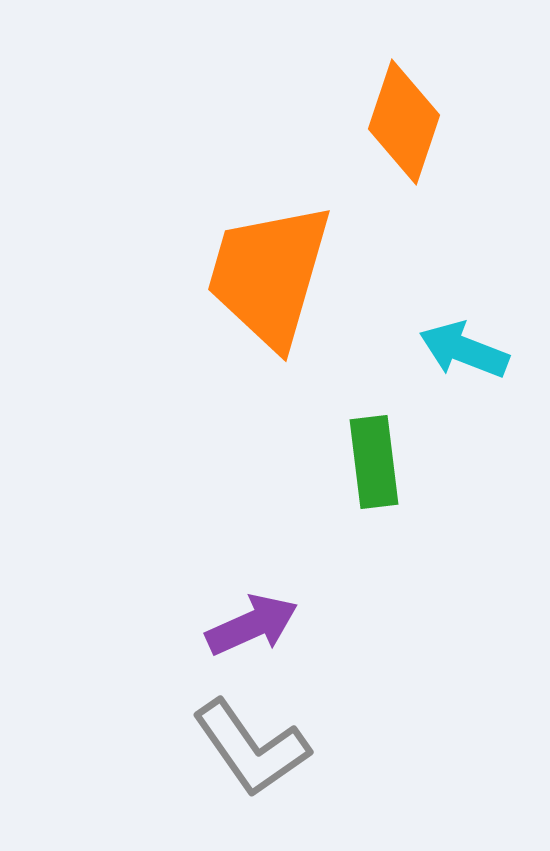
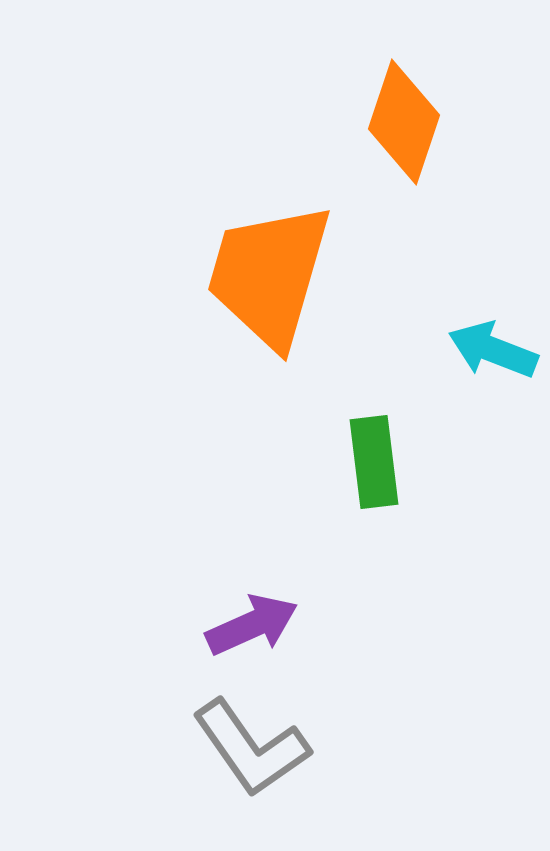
cyan arrow: moved 29 px right
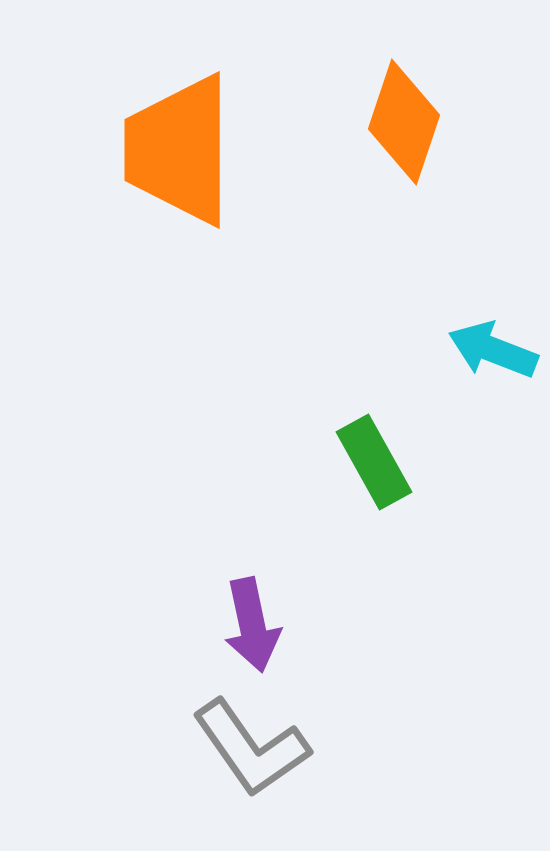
orange trapezoid: moved 90 px left, 125 px up; rotated 16 degrees counterclockwise
green rectangle: rotated 22 degrees counterclockwise
purple arrow: rotated 102 degrees clockwise
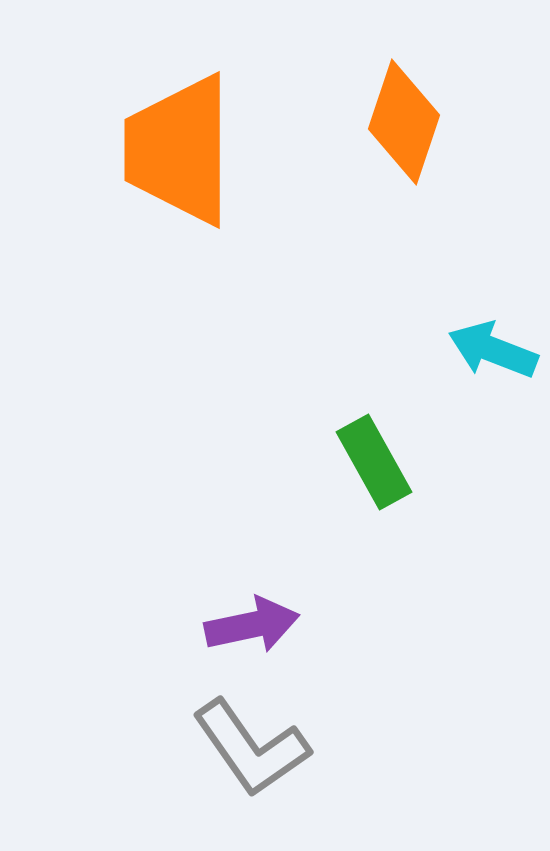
purple arrow: rotated 90 degrees counterclockwise
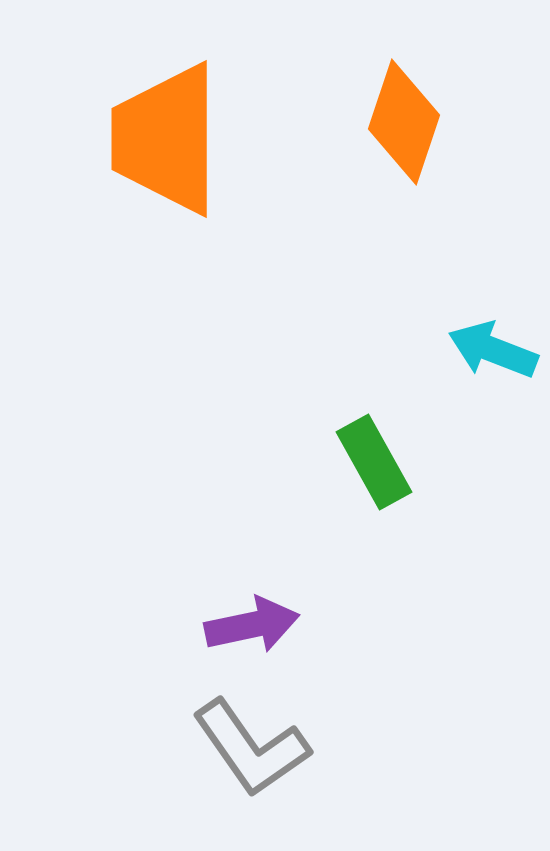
orange trapezoid: moved 13 px left, 11 px up
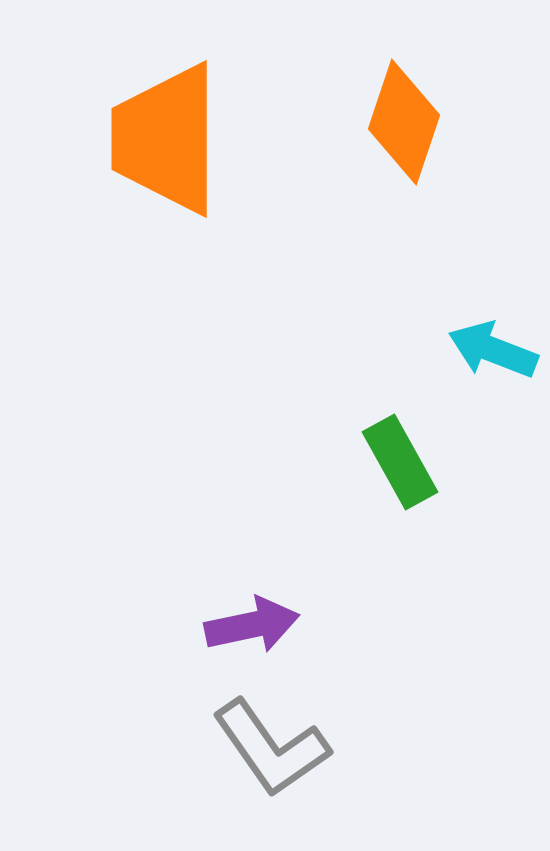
green rectangle: moved 26 px right
gray L-shape: moved 20 px right
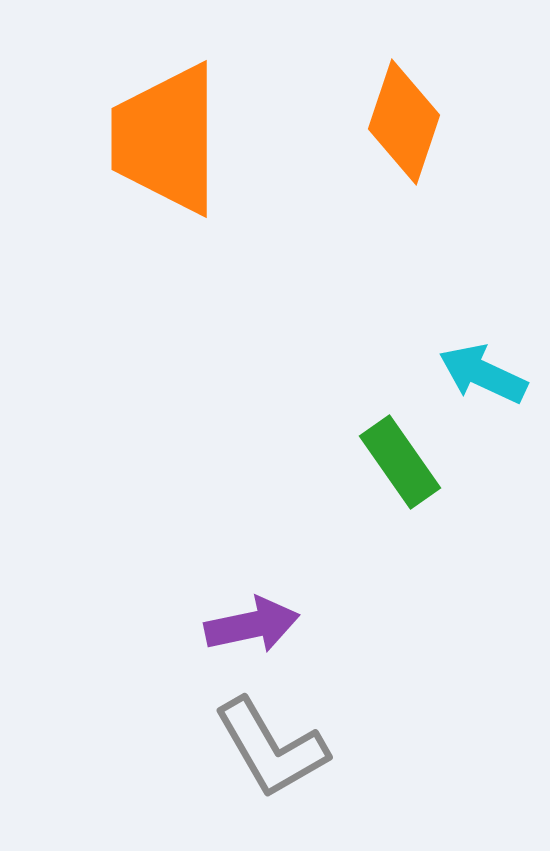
cyan arrow: moved 10 px left, 24 px down; rotated 4 degrees clockwise
green rectangle: rotated 6 degrees counterclockwise
gray L-shape: rotated 5 degrees clockwise
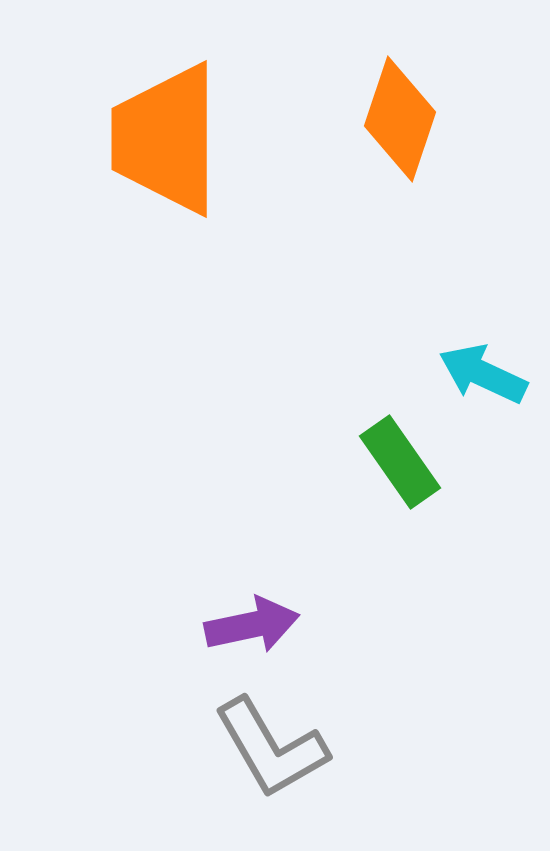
orange diamond: moved 4 px left, 3 px up
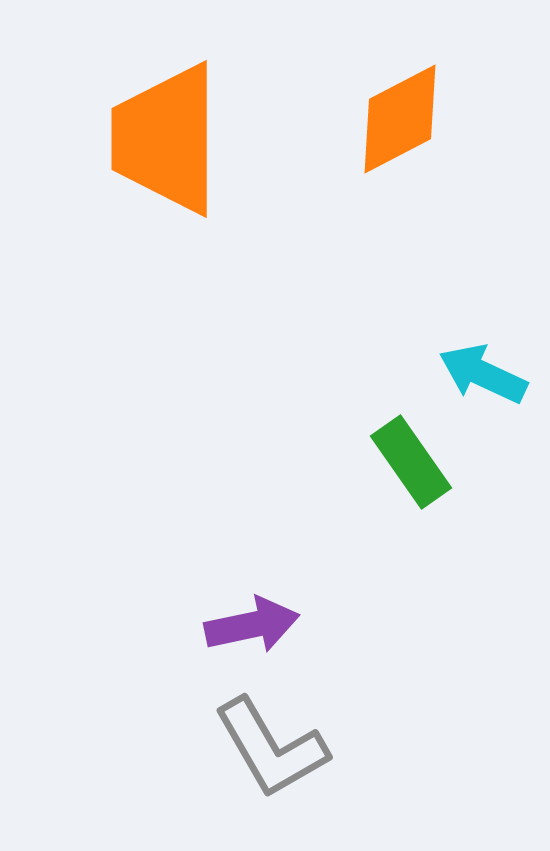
orange diamond: rotated 44 degrees clockwise
green rectangle: moved 11 px right
